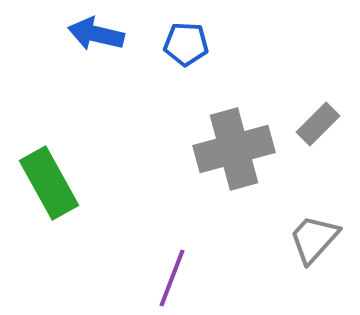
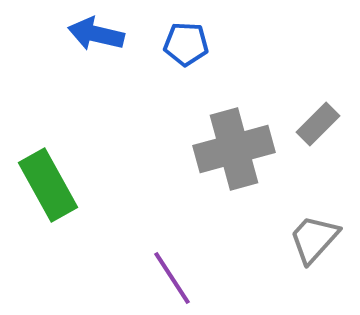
green rectangle: moved 1 px left, 2 px down
purple line: rotated 54 degrees counterclockwise
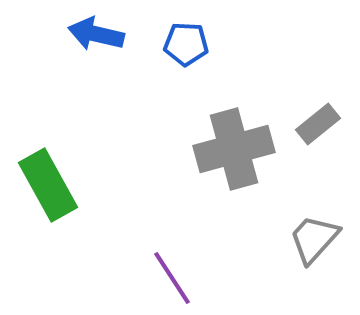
gray rectangle: rotated 6 degrees clockwise
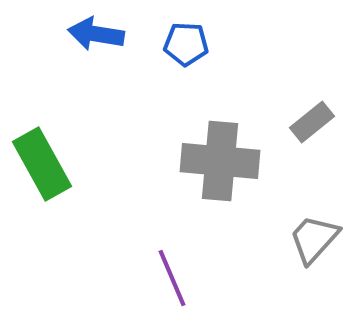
blue arrow: rotated 4 degrees counterclockwise
gray rectangle: moved 6 px left, 2 px up
gray cross: moved 14 px left, 12 px down; rotated 20 degrees clockwise
green rectangle: moved 6 px left, 21 px up
purple line: rotated 10 degrees clockwise
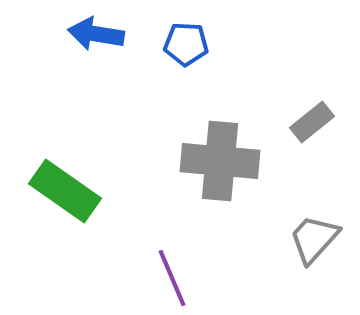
green rectangle: moved 23 px right, 27 px down; rotated 26 degrees counterclockwise
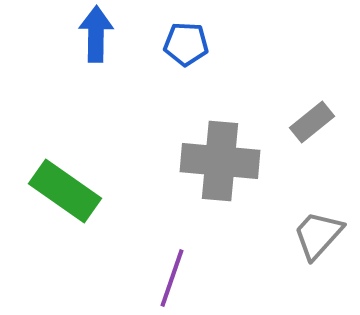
blue arrow: rotated 82 degrees clockwise
gray trapezoid: moved 4 px right, 4 px up
purple line: rotated 42 degrees clockwise
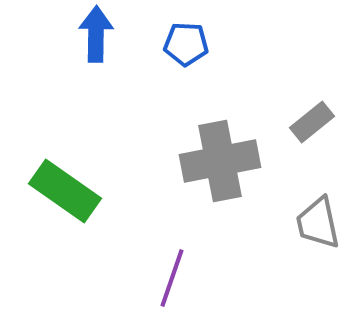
gray cross: rotated 16 degrees counterclockwise
gray trapezoid: moved 12 px up; rotated 54 degrees counterclockwise
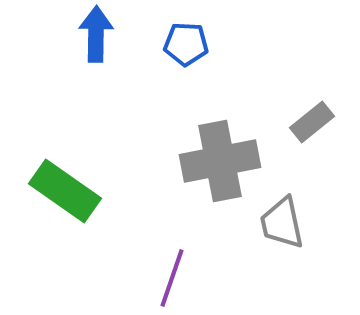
gray trapezoid: moved 36 px left
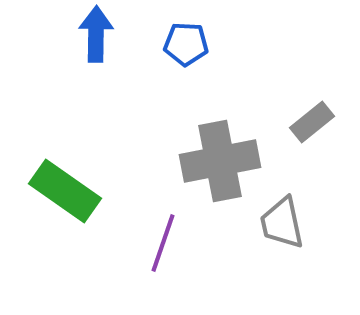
purple line: moved 9 px left, 35 px up
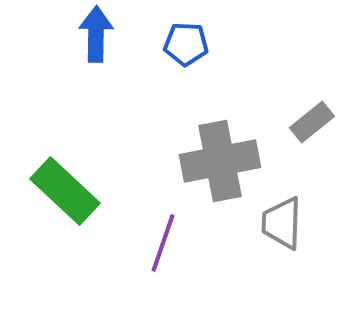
green rectangle: rotated 8 degrees clockwise
gray trapezoid: rotated 14 degrees clockwise
